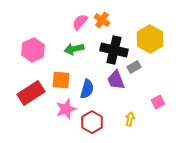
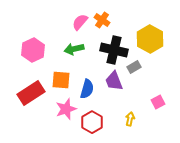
purple trapezoid: moved 2 px left, 1 px down
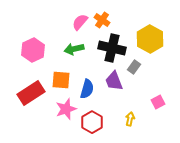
black cross: moved 2 px left, 2 px up
gray rectangle: rotated 24 degrees counterclockwise
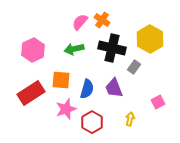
purple trapezoid: moved 7 px down
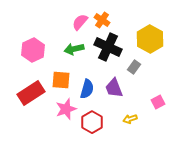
black cross: moved 4 px left, 1 px up; rotated 12 degrees clockwise
yellow arrow: rotated 120 degrees counterclockwise
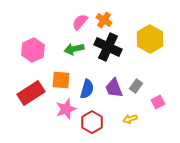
orange cross: moved 2 px right
gray rectangle: moved 2 px right, 19 px down
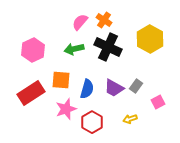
purple trapezoid: rotated 40 degrees counterclockwise
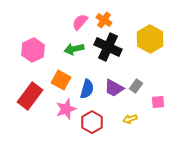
orange square: rotated 24 degrees clockwise
red rectangle: moved 1 px left, 3 px down; rotated 20 degrees counterclockwise
pink square: rotated 24 degrees clockwise
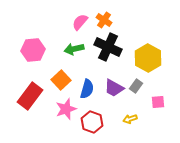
yellow hexagon: moved 2 px left, 19 px down
pink hexagon: rotated 20 degrees clockwise
orange square: rotated 18 degrees clockwise
red hexagon: rotated 10 degrees counterclockwise
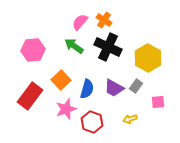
green arrow: moved 3 px up; rotated 48 degrees clockwise
